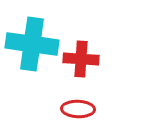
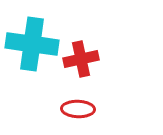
red cross: rotated 16 degrees counterclockwise
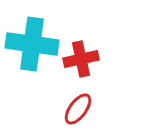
red ellipse: rotated 56 degrees counterclockwise
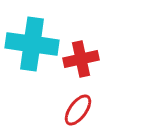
red ellipse: moved 1 px down
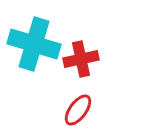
cyan cross: moved 2 px right; rotated 9 degrees clockwise
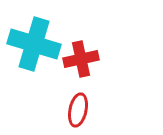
red ellipse: rotated 24 degrees counterclockwise
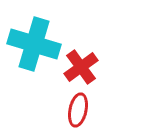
red cross: moved 8 px down; rotated 24 degrees counterclockwise
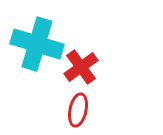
cyan cross: moved 3 px right
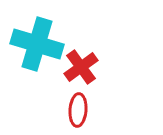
red ellipse: rotated 8 degrees counterclockwise
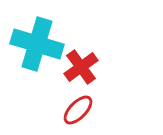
red ellipse: rotated 40 degrees clockwise
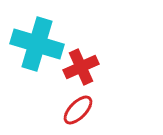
red cross: rotated 12 degrees clockwise
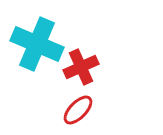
cyan cross: rotated 6 degrees clockwise
